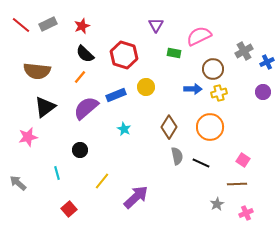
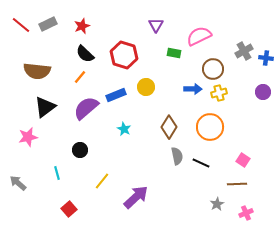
blue cross: moved 1 px left, 4 px up; rotated 32 degrees clockwise
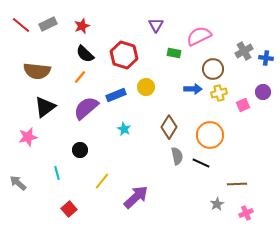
orange circle: moved 8 px down
pink square: moved 55 px up; rotated 32 degrees clockwise
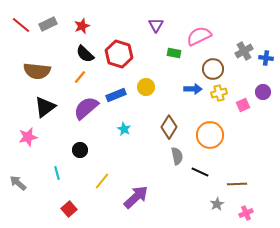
red hexagon: moved 5 px left, 1 px up
black line: moved 1 px left, 9 px down
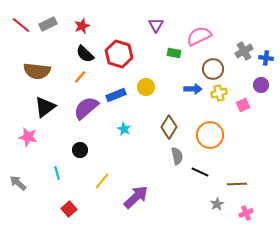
purple circle: moved 2 px left, 7 px up
pink star: rotated 24 degrees clockwise
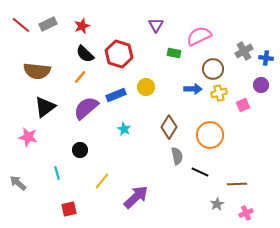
red square: rotated 28 degrees clockwise
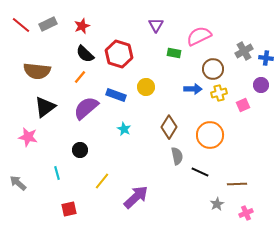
blue rectangle: rotated 42 degrees clockwise
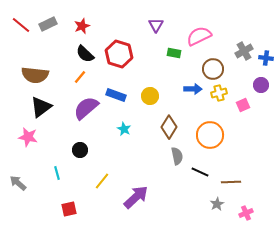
brown semicircle: moved 2 px left, 4 px down
yellow circle: moved 4 px right, 9 px down
black triangle: moved 4 px left
brown line: moved 6 px left, 2 px up
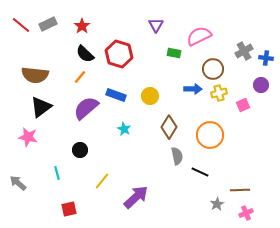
red star: rotated 14 degrees counterclockwise
brown line: moved 9 px right, 8 px down
